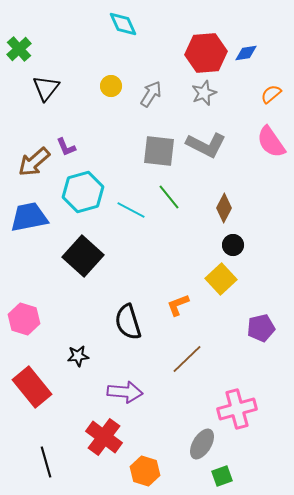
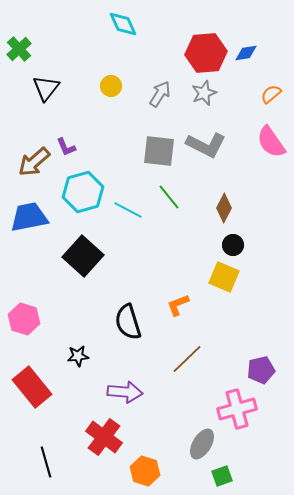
gray arrow: moved 9 px right
cyan line: moved 3 px left
yellow square: moved 3 px right, 2 px up; rotated 24 degrees counterclockwise
purple pentagon: moved 42 px down
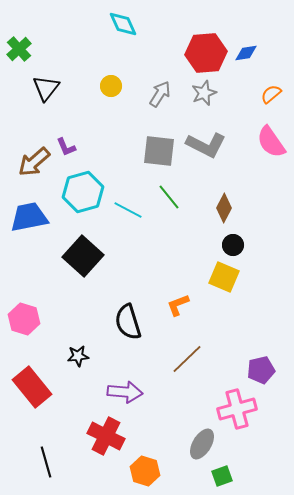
red cross: moved 2 px right, 1 px up; rotated 9 degrees counterclockwise
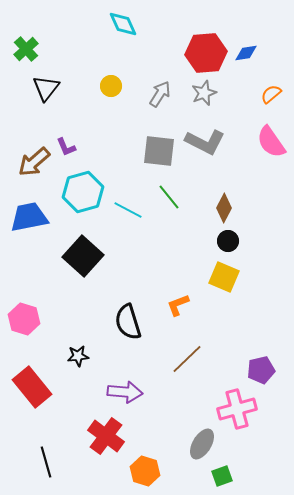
green cross: moved 7 px right
gray L-shape: moved 1 px left, 3 px up
black circle: moved 5 px left, 4 px up
red cross: rotated 9 degrees clockwise
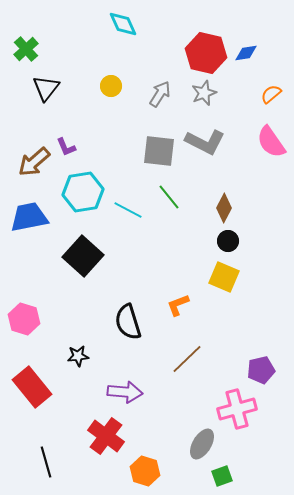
red hexagon: rotated 18 degrees clockwise
cyan hexagon: rotated 6 degrees clockwise
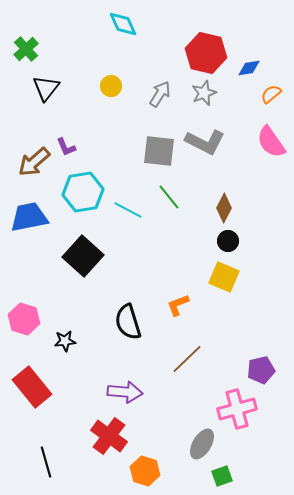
blue diamond: moved 3 px right, 15 px down
black star: moved 13 px left, 15 px up
red cross: moved 3 px right
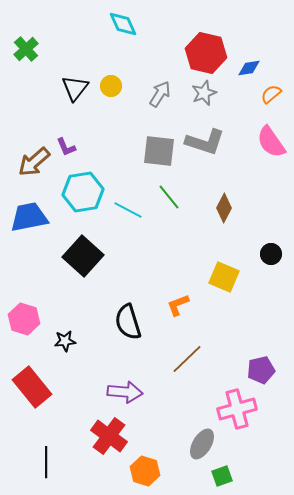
black triangle: moved 29 px right
gray L-shape: rotated 9 degrees counterclockwise
black circle: moved 43 px right, 13 px down
black line: rotated 16 degrees clockwise
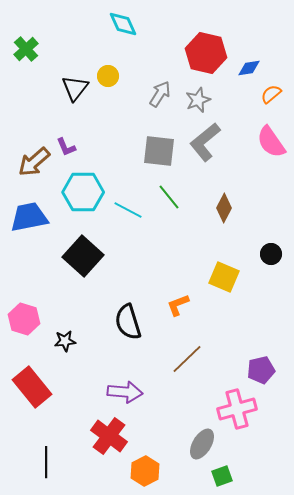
yellow circle: moved 3 px left, 10 px up
gray star: moved 6 px left, 7 px down
gray L-shape: rotated 123 degrees clockwise
cyan hexagon: rotated 9 degrees clockwise
orange hexagon: rotated 16 degrees clockwise
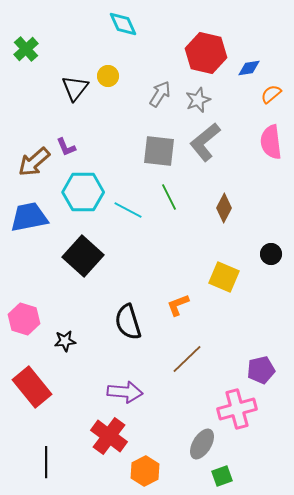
pink semicircle: rotated 28 degrees clockwise
green line: rotated 12 degrees clockwise
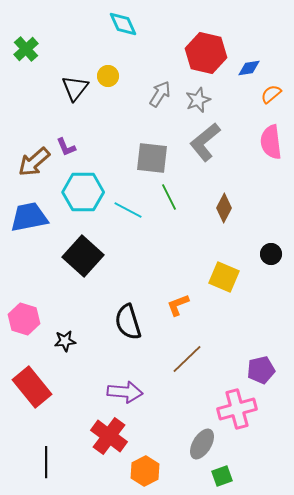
gray square: moved 7 px left, 7 px down
